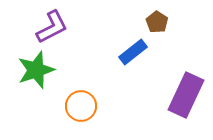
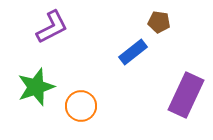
brown pentagon: moved 2 px right; rotated 25 degrees counterclockwise
green star: moved 17 px down
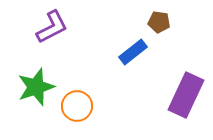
orange circle: moved 4 px left
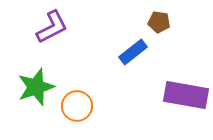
purple rectangle: rotated 75 degrees clockwise
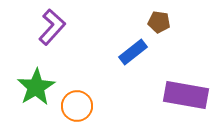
purple L-shape: rotated 21 degrees counterclockwise
green star: rotated 12 degrees counterclockwise
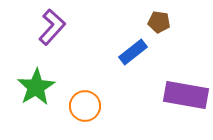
orange circle: moved 8 px right
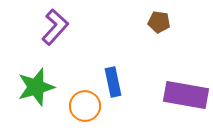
purple L-shape: moved 3 px right
blue rectangle: moved 20 px left, 30 px down; rotated 64 degrees counterclockwise
green star: rotated 15 degrees clockwise
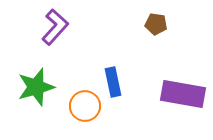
brown pentagon: moved 3 px left, 2 px down
purple rectangle: moved 3 px left, 1 px up
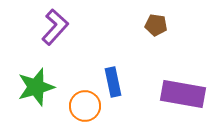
brown pentagon: moved 1 px down
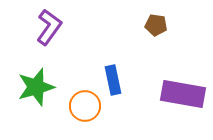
purple L-shape: moved 6 px left; rotated 6 degrees counterclockwise
blue rectangle: moved 2 px up
